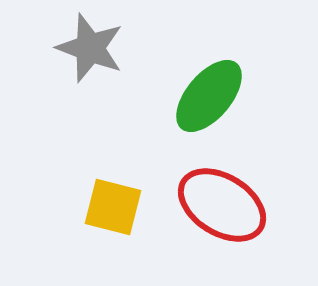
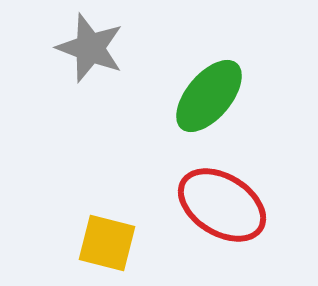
yellow square: moved 6 px left, 36 px down
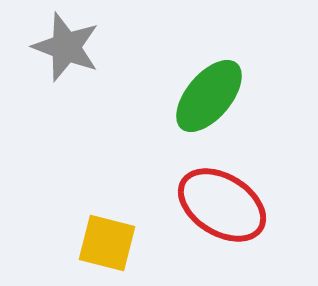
gray star: moved 24 px left, 1 px up
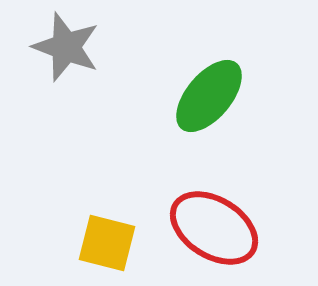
red ellipse: moved 8 px left, 23 px down
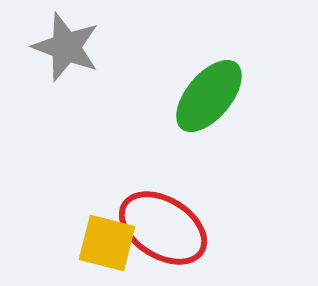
red ellipse: moved 51 px left
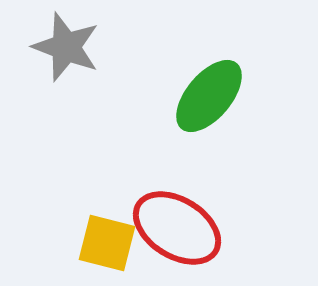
red ellipse: moved 14 px right
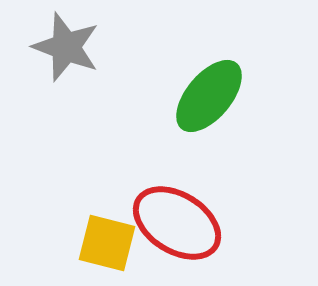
red ellipse: moved 5 px up
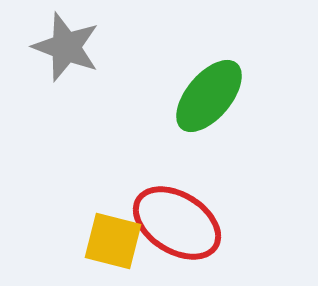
yellow square: moved 6 px right, 2 px up
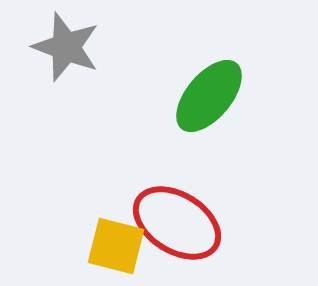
yellow square: moved 3 px right, 5 px down
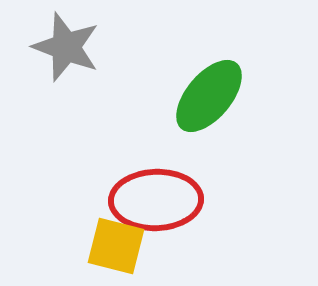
red ellipse: moved 21 px left, 23 px up; rotated 34 degrees counterclockwise
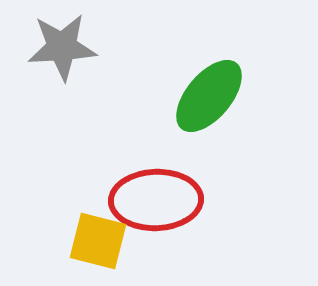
gray star: moved 4 px left; rotated 24 degrees counterclockwise
yellow square: moved 18 px left, 5 px up
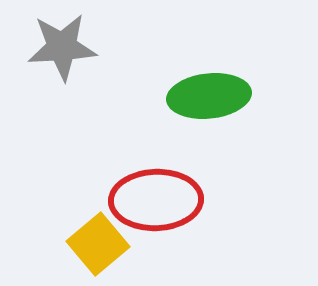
green ellipse: rotated 44 degrees clockwise
yellow square: moved 3 px down; rotated 36 degrees clockwise
